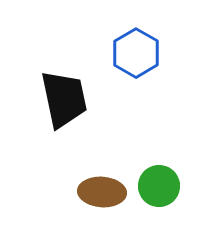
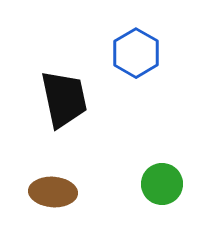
green circle: moved 3 px right, 2 px up
brown ellipse: moved 49 px left
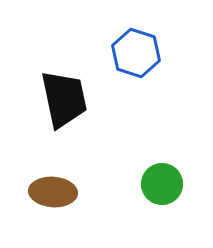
blue hexagon: rotated 12 degrees counterclockwise
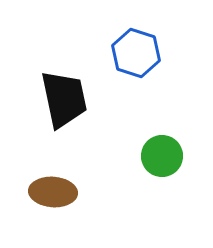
green circle: moved 28 px up
